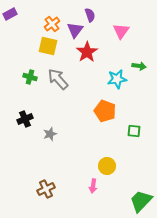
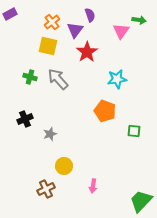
orange cross: moved 2 px up
green arrow: moved 46 px up
yellow circle: moved 43 px left
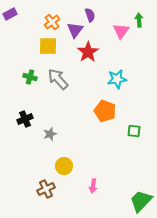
green arrow: rotated 104 degrees counterclockwise
yellow square: rotated 12 degrees counterclockwise
red star: moved 1 px right
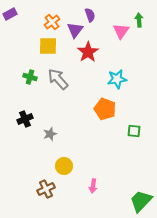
orange pentagon: moved 2 px up
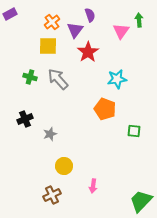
brown cross: moved 6 px right, 6 px down
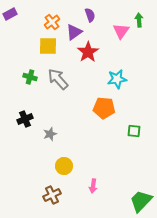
purple triangle: moved 1 px left, 2 px down; rotated 18 degrees clockwise
orange pentagon: moved 1 px left, 1 px up; rotated 15 degrees counterclockwise
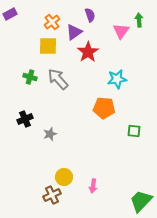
yellow circle: moved 11 px down
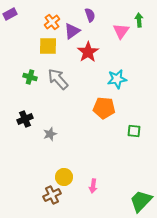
purple triangle: moved 2 px left, 1 px up
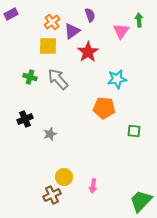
purple rectangle: moved 1 px right
